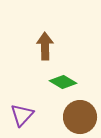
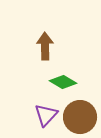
purple triangle: moved 24 px right
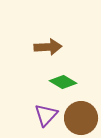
brown arrow: moved 3 px right, 1 px down; rotated 88 degrees clockwise
brown circle: moved 1 px right, 1 px down
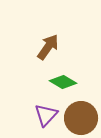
brown arrow: rotated 52 degrees counterclockwise
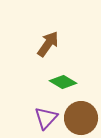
brown arrow: moved 3 px up
purple triangle: moved 3 px down
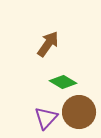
brown circle: moved 2 px left, 6 px up
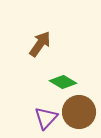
brown arrow: moved 8 px left
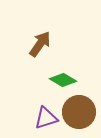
green diamond: moved 2 px up
purple triangle: rotated 30 degrees clockwise
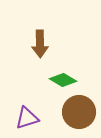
brown arrow: rotated 144 degrees clockwise
purple triangle: moved 19 px left
